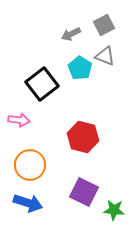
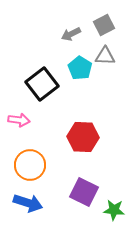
gray triangle: rotated 20 degrees counterclockwise
red hexagon: rotated 12 degrees counterclockwise
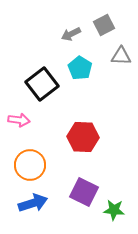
gray triangle: moved 16 px right
blue arrow: moved 5 px right; rotated 36 degrees counterclockwise
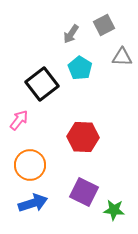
gray arrow: rotated 30 degrees counterclockwise
gray triangle: moved 1 px right, 1 px down
pink arrow: rotated 60 degrees counterclockwise
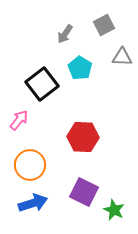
gray arrow: moved 6 px left
green star: rotated 20 degrees clockwise
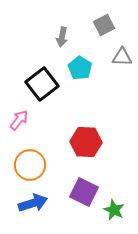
gray arrow: moved 3 px left, 3 px down; rotated 24 degrees counterclockwise
red hexagon: moved 3 px right, 5 px down
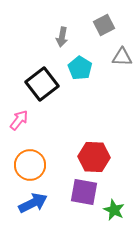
red hexagon: moved 8 px right, 15 px down
purple square: rotated 16 degrees counterclockwise
blue arrow: rotated 8 degrees counterclockwise
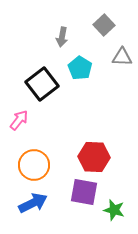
gray square: rotated 15 degrees counterclockwise
orange circle: moved 4 px right
green star: rotated 10 degrees counterclockwise
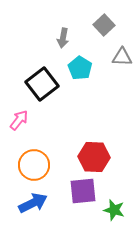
gray arrow: moved 1 px right, 1 px down
purple square: moved 1 px left, 1 px up; rotated 16 degrees counterclockwise
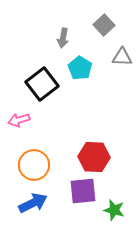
pink arrow: rotated 145 degrees counterclockwise
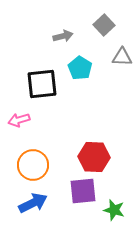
gray arrow: moved 2 px up; rotated 114 degrees counterclockwise
black square: rotated 32 degrees clockwise
orange circle: moved 1 px left
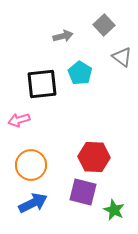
gray triangle: rotated 35 degrees clockwise
cyan pentagon: moved 5 px down
orange circle: moved 2 px left
purple square: moved 1 px down; rotated 20 degrees clockwise
green star: rotated 10 degrees clockwise
